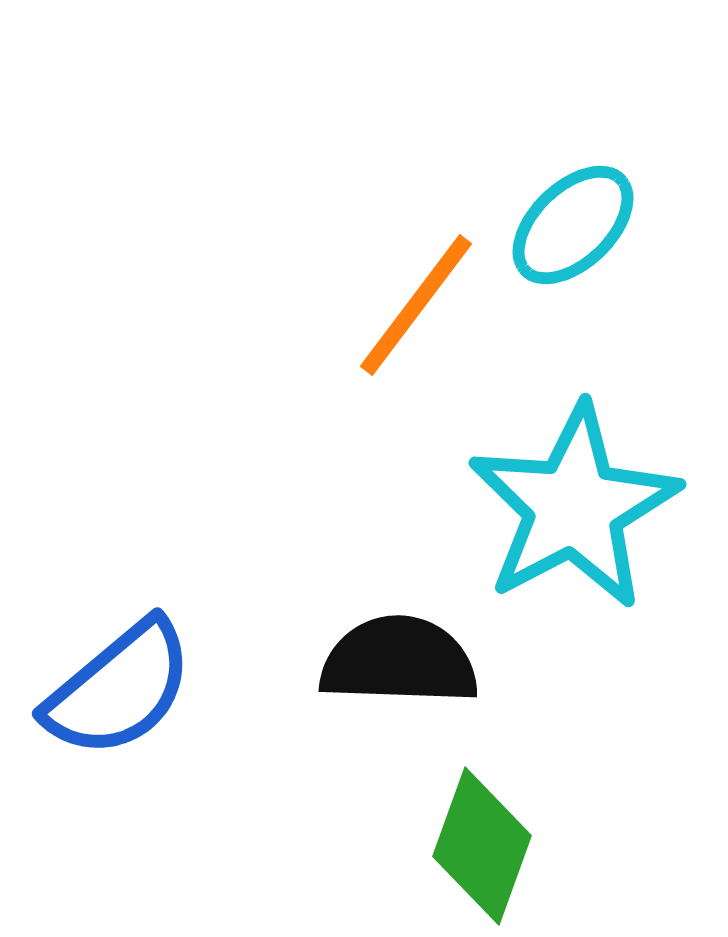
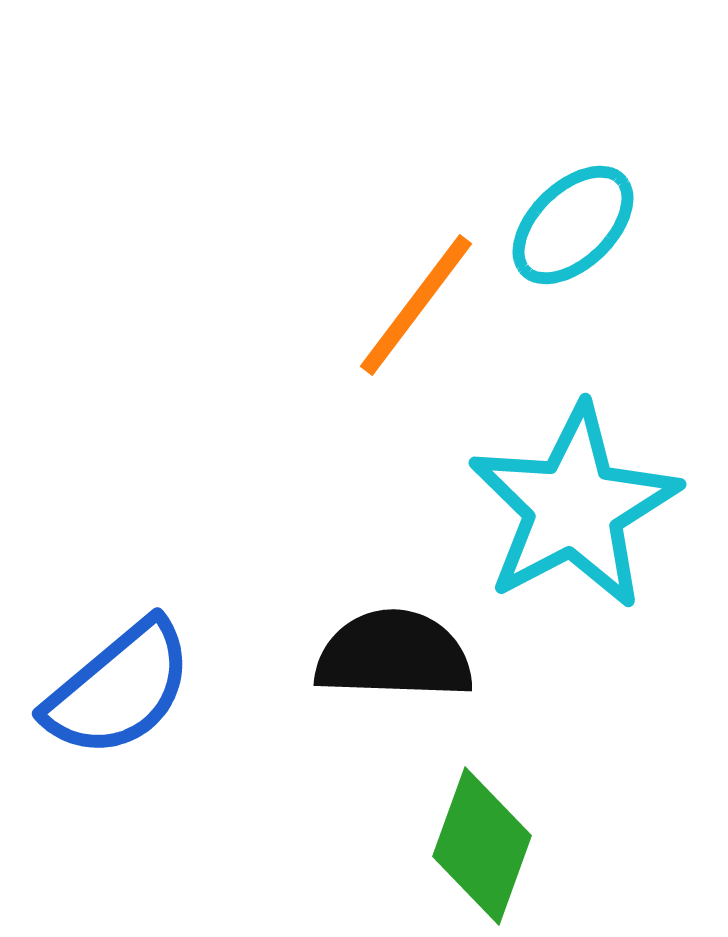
black semicircle: moved 5 px left, 6 px up
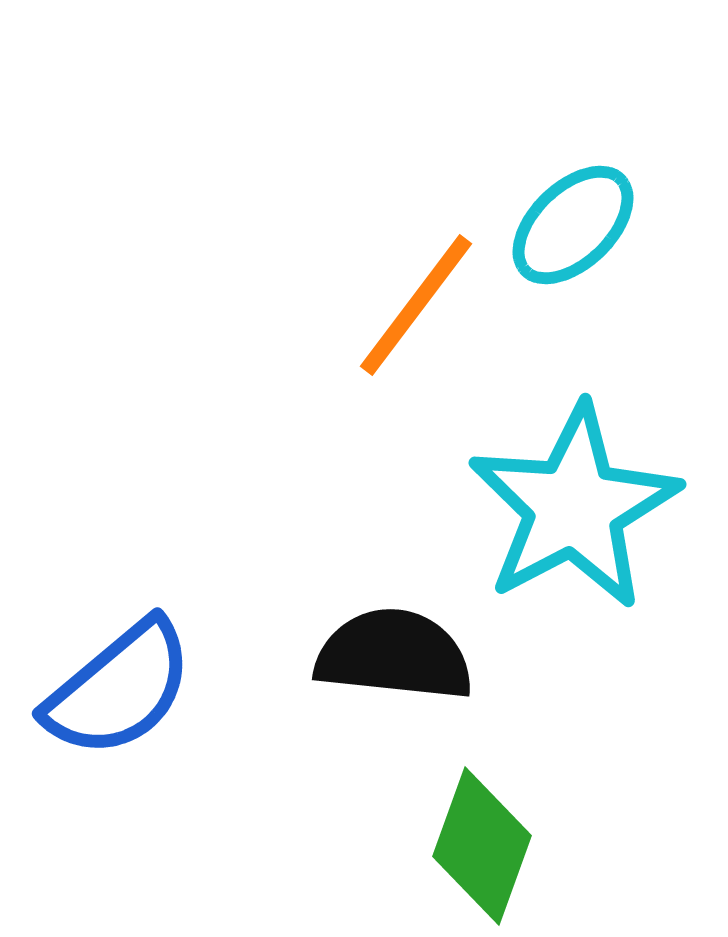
black semicircle: rotated 4 degrees clockwise
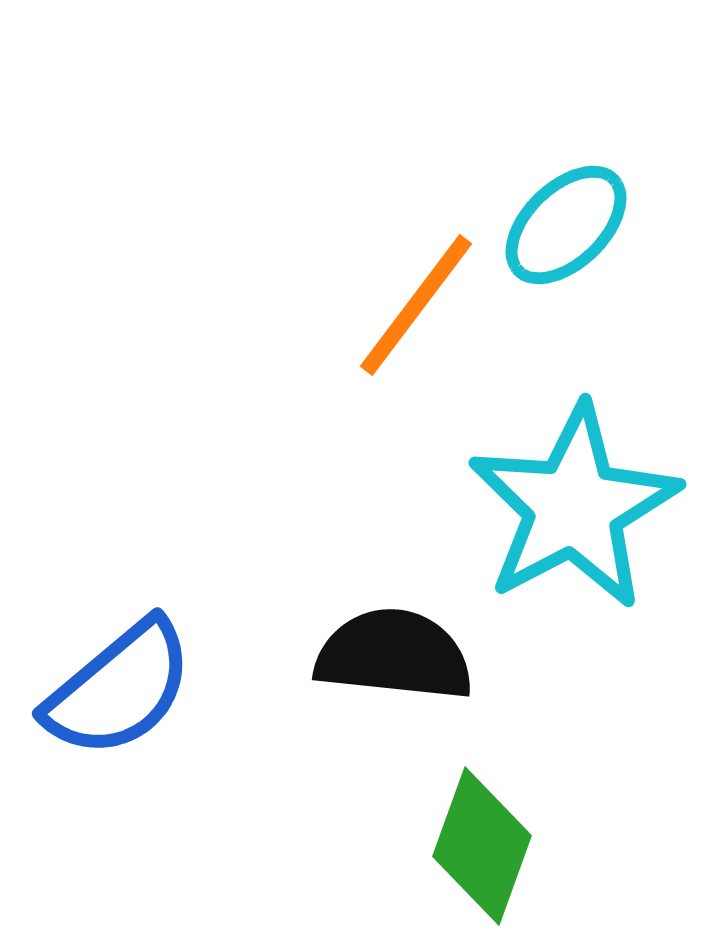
cyan ellipse: moved 7 px left
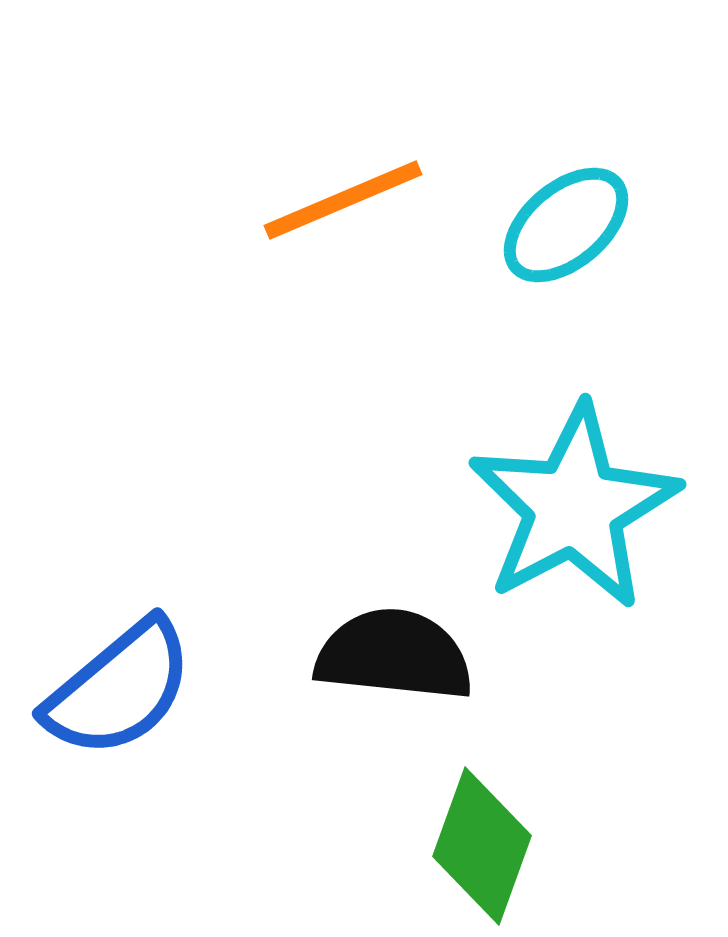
cyan ellipse: rotated 4 degrees clockwise
orange line: moved 73 px left, 105 px up; rotated 30 degrees clockwise
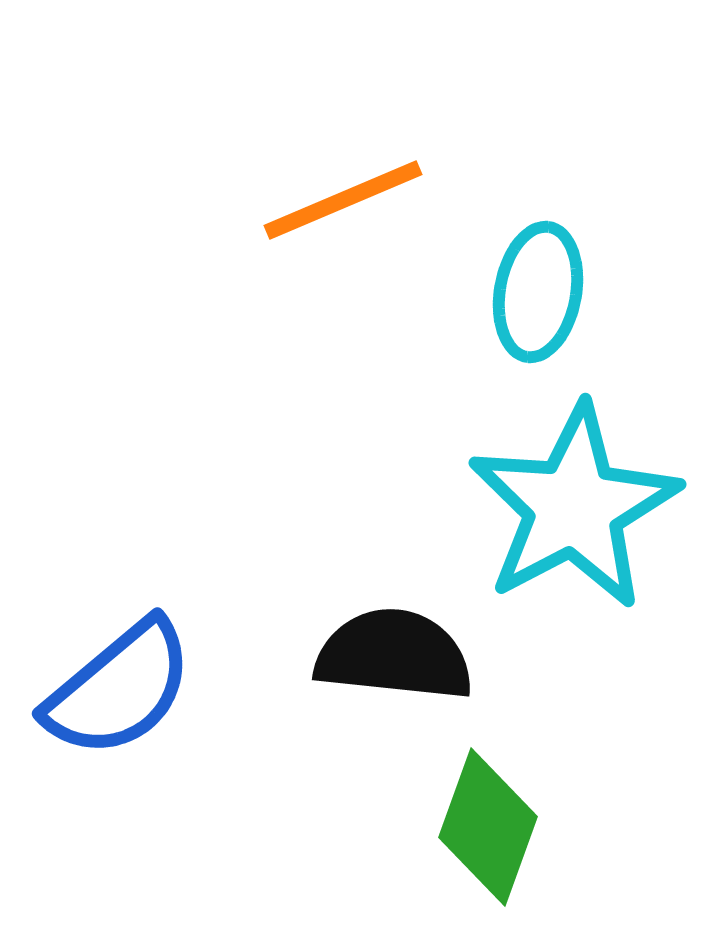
cyan ellipse: moved 28 px left, 67 px down; rotated 40 degrees counterclockwise
green diamond: moved 6 px right, 19 px up
